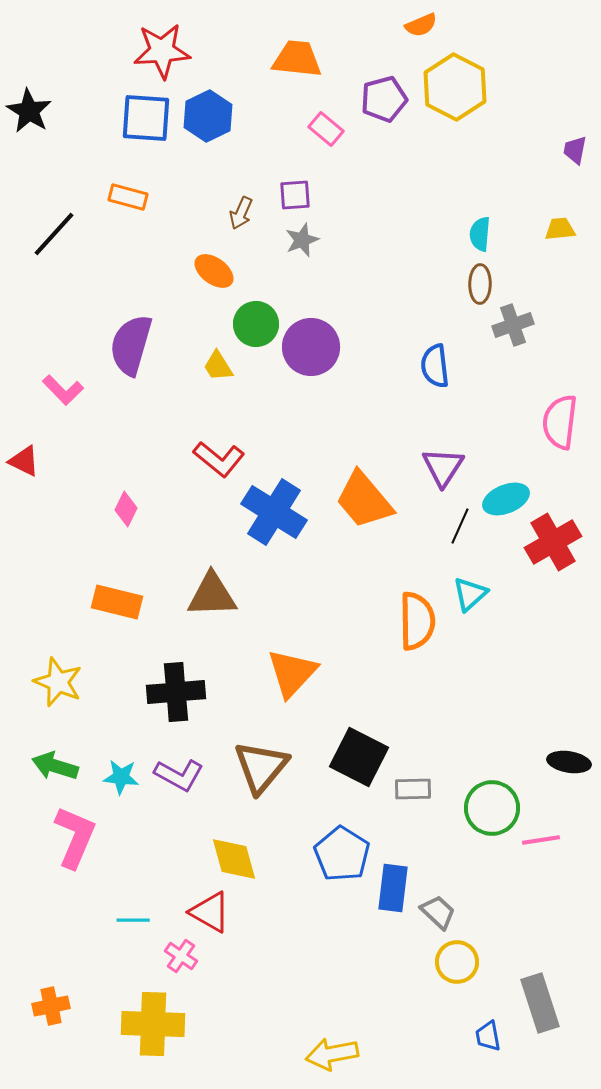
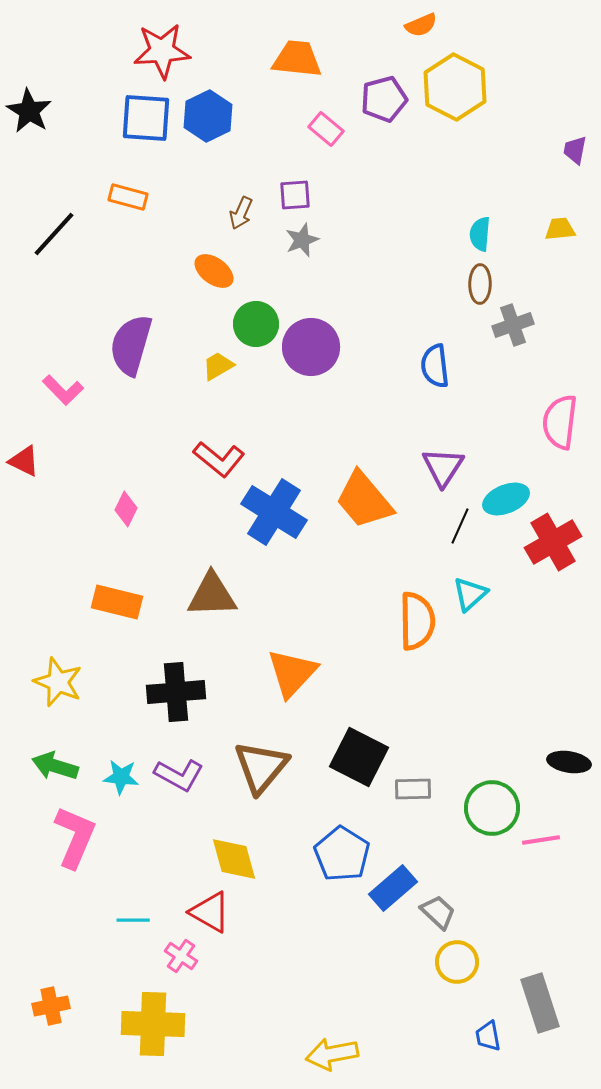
yellow trapezoid at (218, 366): rotated 92 degrees clockwise
blue rectangle at (393, 888): rotated 42 degrees clockwise
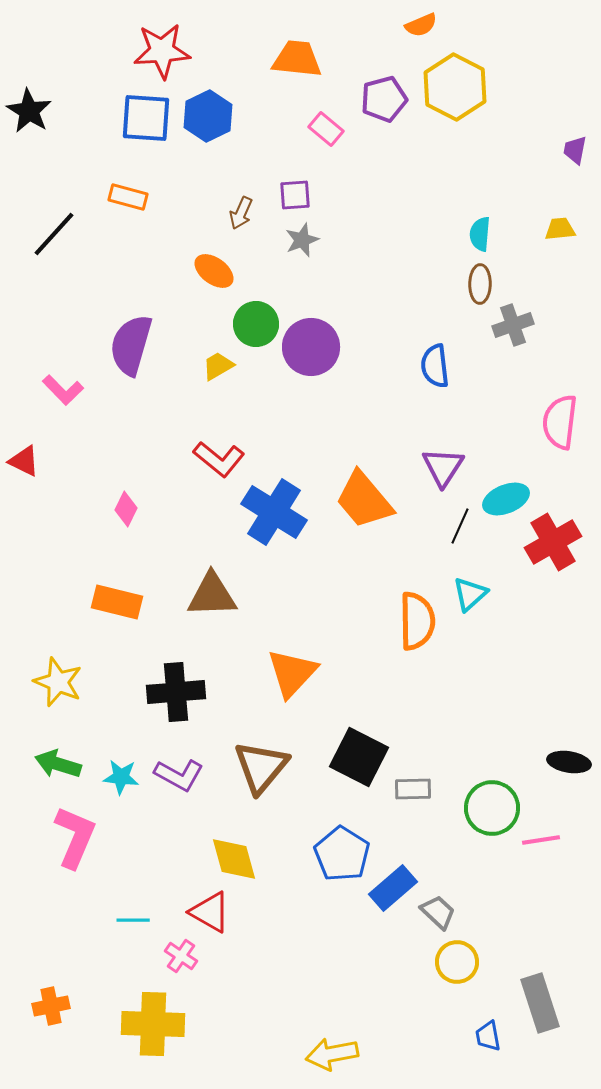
green arrow at (55, 766): moved 3 px right, 2 px up
